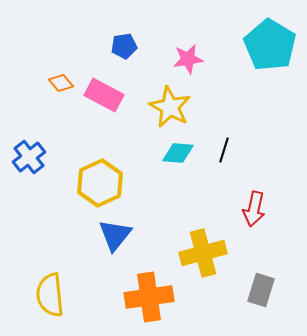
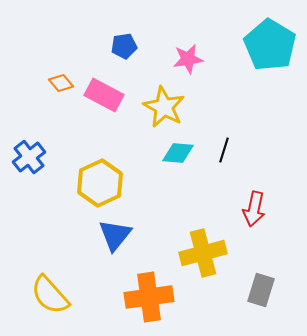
yellow star: moved 6 px left
yellow semicircle: rotated 36 degrees counterclockwise
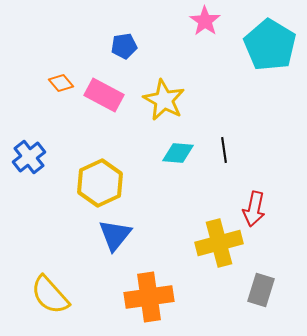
pink star: moved 17 px right, 38 px up; rotated 28 degrees counterclockwise
yellow star: moved 7 px up
black line: rotated 25 degrees counterclockwise
yellow cross: moved 16 px right, 10 px up
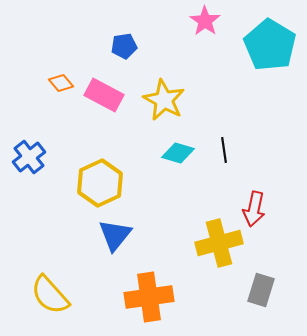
cyan diamond: rotated 12 degrees clockwise
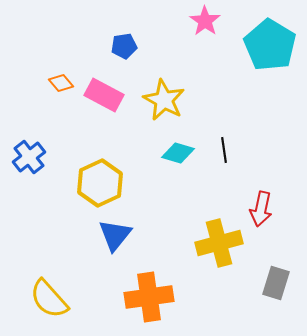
red arrow: moved 7 px right
gray rectangle: moved 15 px right, 7 px up
yellow semicircle: moved 1 px left, 4 px down
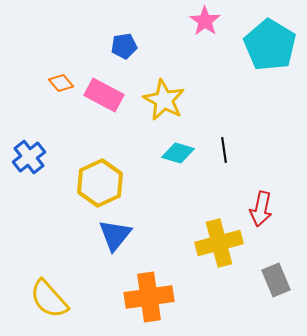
gray rectangle: moved 3 px up; rotated 40 degrees counterclockwise
